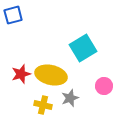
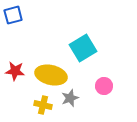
red star: moved 6 px left, 3 px up; rotated 24 degrees clockwise
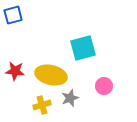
cyan square: rotated 16 degrees clockwise
yellow cross: moved 1 px left; rotated 30 degrees counterclockwise
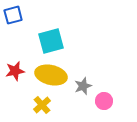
cyan square: moved 32 px left, 7 px up
red star: rotated 18 degrees counterclockwise
pink circle: moved 15 px down
gray star: moved 13 px right, 12 px up
yellow cross: rotated 24 degrees counterclockwise
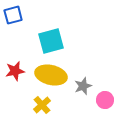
pink circle: moved 1 px right, 1 px up
